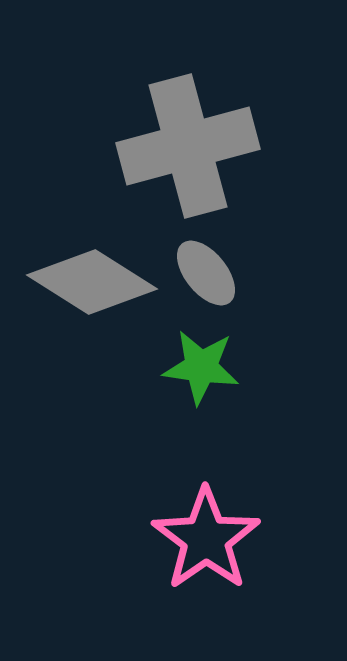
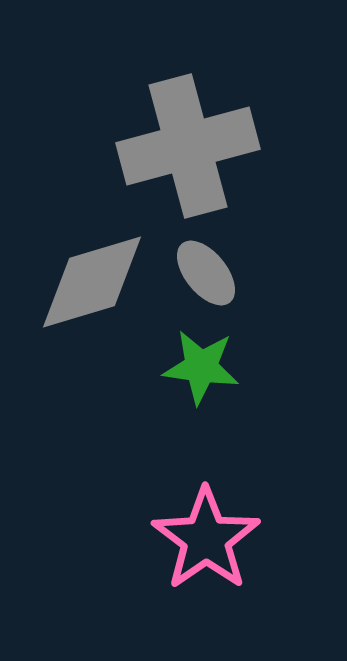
gray diamond: rotated 49 degrees counterclockwise
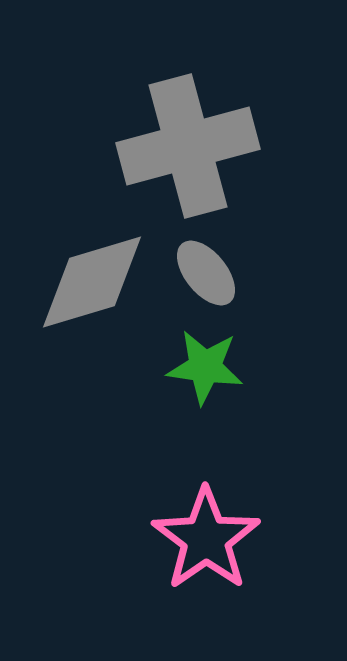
green star: moved 4 px right
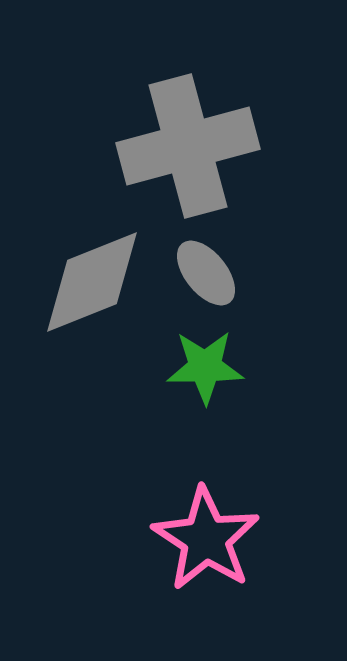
gray diamond: rotated 5 degrees counterclockwise
green star: rotated 8 degrees counterclockwise
pink star: rotated 4 degrees counterclockwise
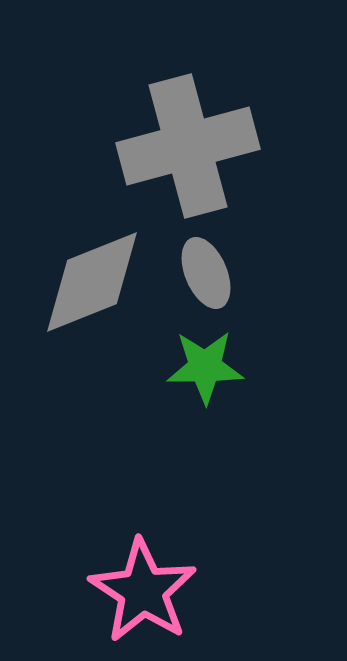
gray ellipse: rotated 16 degrees clockwise
pink star: moved 63 px left, 52 px down
